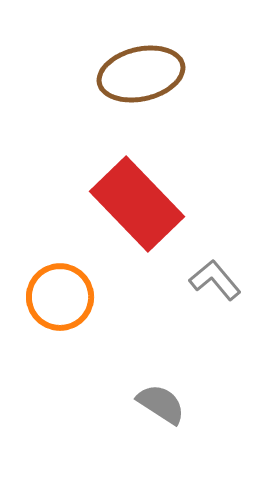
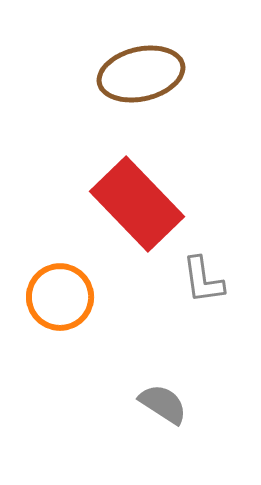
gray L-shape: moved 12 px left; rotated 148 degrees counterclockwise
gray semicircle: moved 2 px right
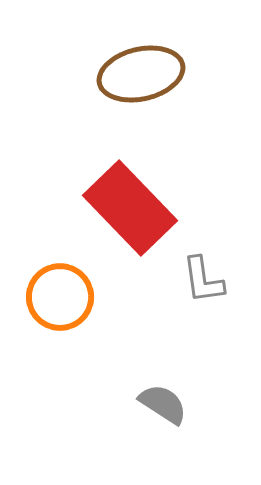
red rectangle: moved 7 px left, 4 px down
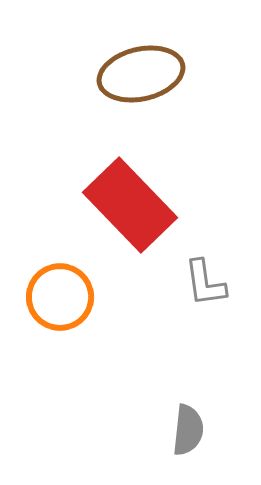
red rectangle: moved 3 px up
gray L-shape: moved 2 px right, 3 px down
gray semicircle: moved 25 px right, 26 px down; rotated 63 degrees clockwise
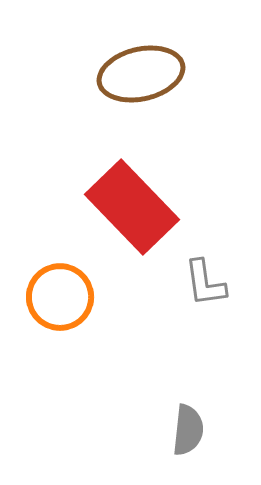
red rectangle: moved 2 px right, 2 px down
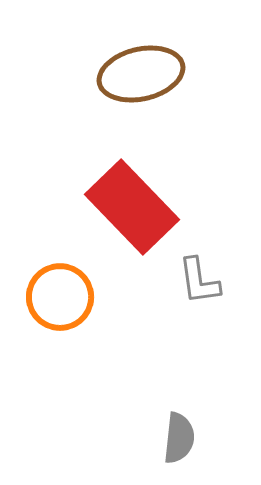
gray L-shape: moved 6 px left, 2 px up
gray semicircle: moved 9 px left, 8 px down
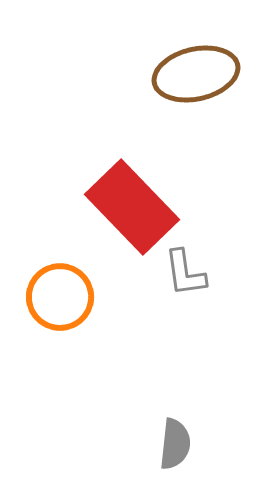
brown ellipse: moved 55 px right
gray L-shape: moved 14 px left, 8 px up
gray semicircle: moved 4 px left, 6 px down
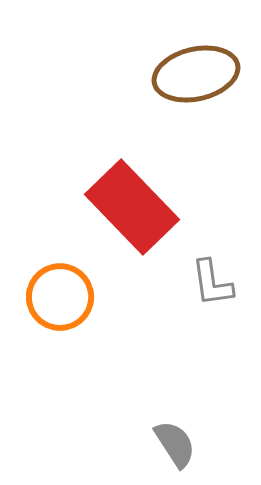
gray L-shape: moved 27 px right, 10 px down
gray semicircle: rotated 39 degrees counterclockwise
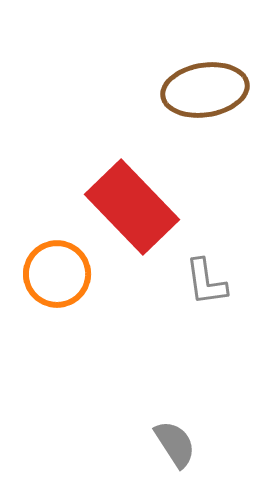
brown ellipse: moved 9 px right, 16 px down; rotated 4 degrees clockwise
gray L-shape: moved 6 px left, 1 px up
orange circle: moved 3 px left, 23 px up
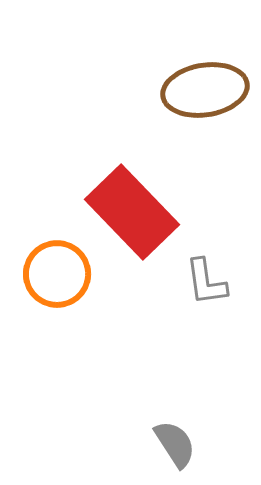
red rectangle: moved 5 px down
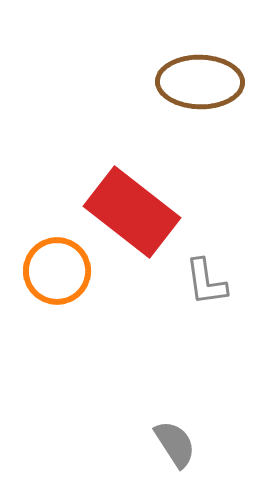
brown ellipse: moved 5 px left, 8 px up; rotated 10 degrees clockwise
red rectangle: rotated 8 degrees counterclockwise
orange circle: moved 3 px up
